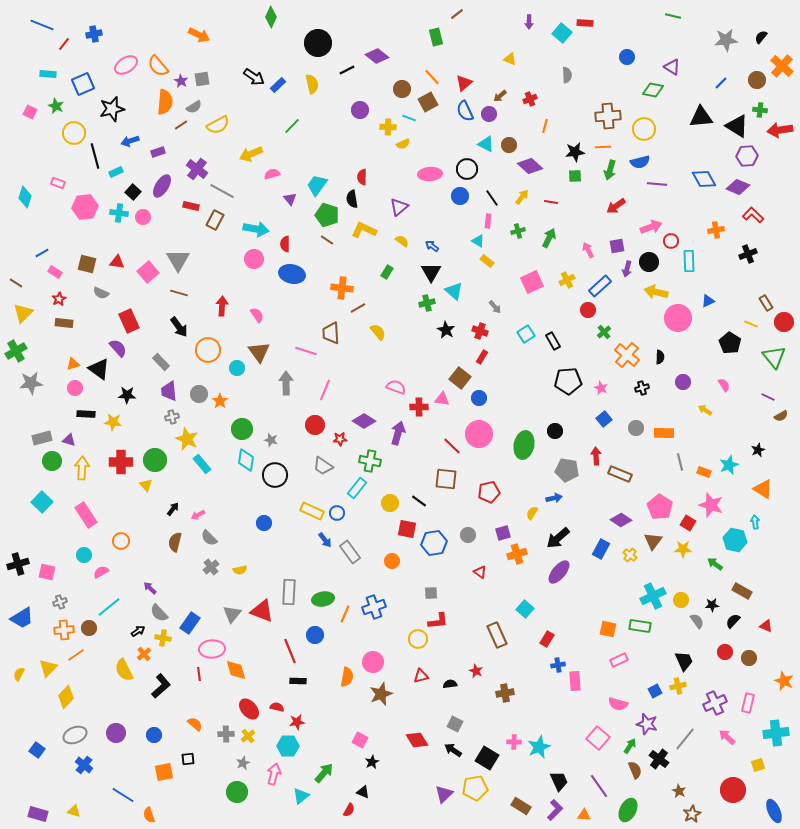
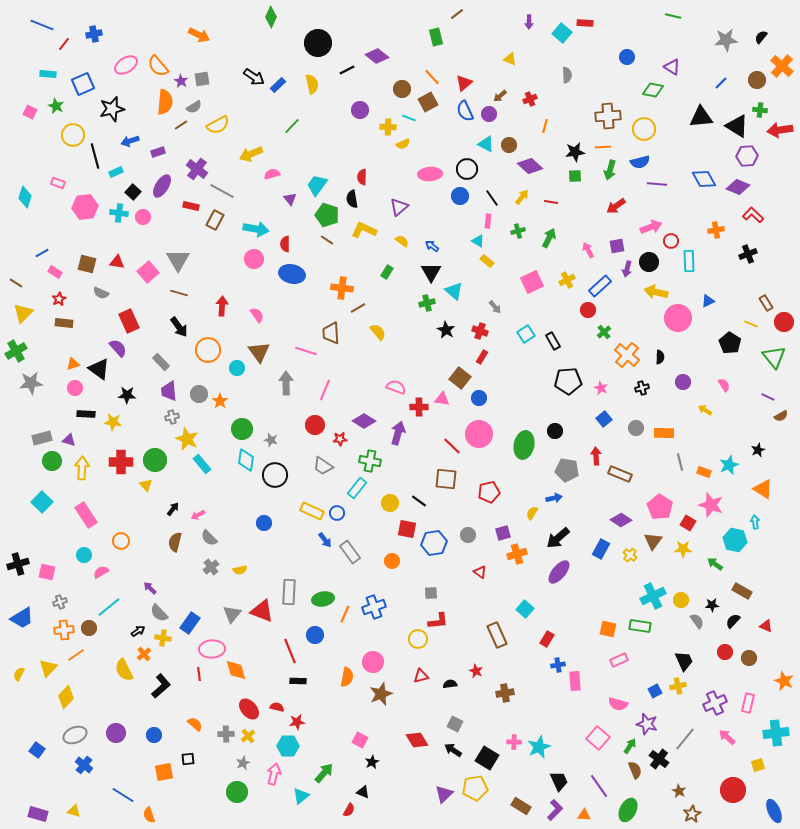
yellow circle at (74, 133): moved 1 px left, 2 px down
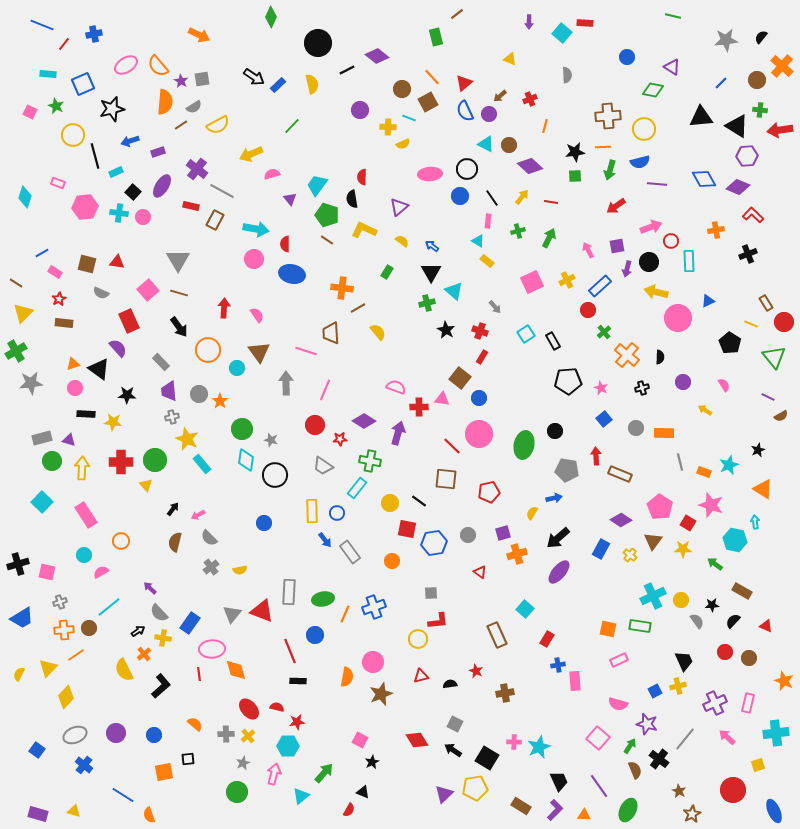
pink square at (148, 272): moved 18 px down
red arrow at (222, 306): moved 2 px right, 2 px down
yellow rectangle at (312, 511): rotated 65 degrees clockwise
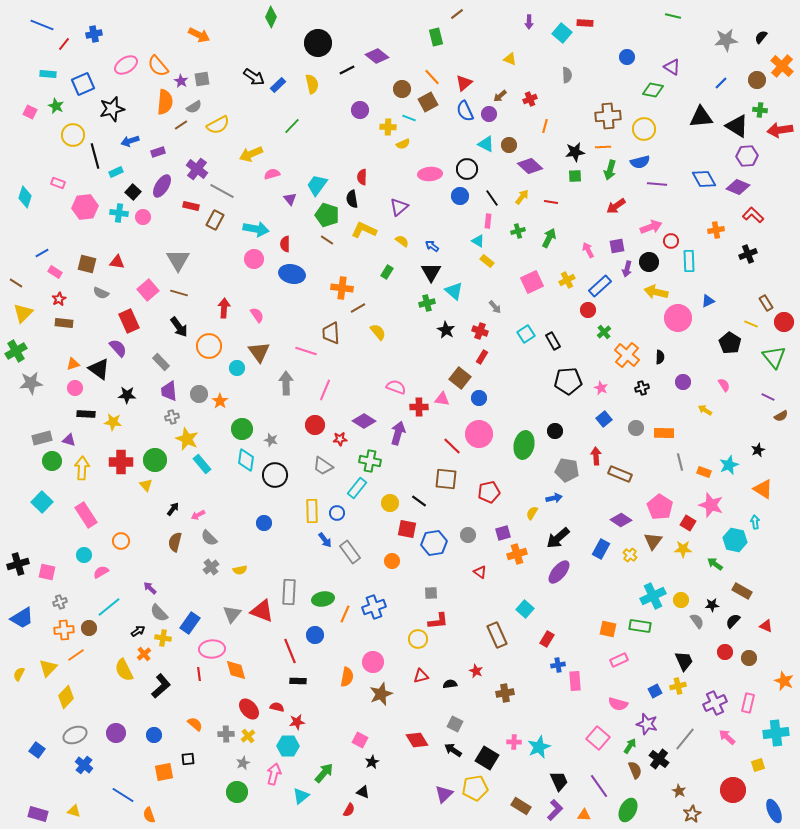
orange circle at (208, 350): moved 1 px right, 4 px up
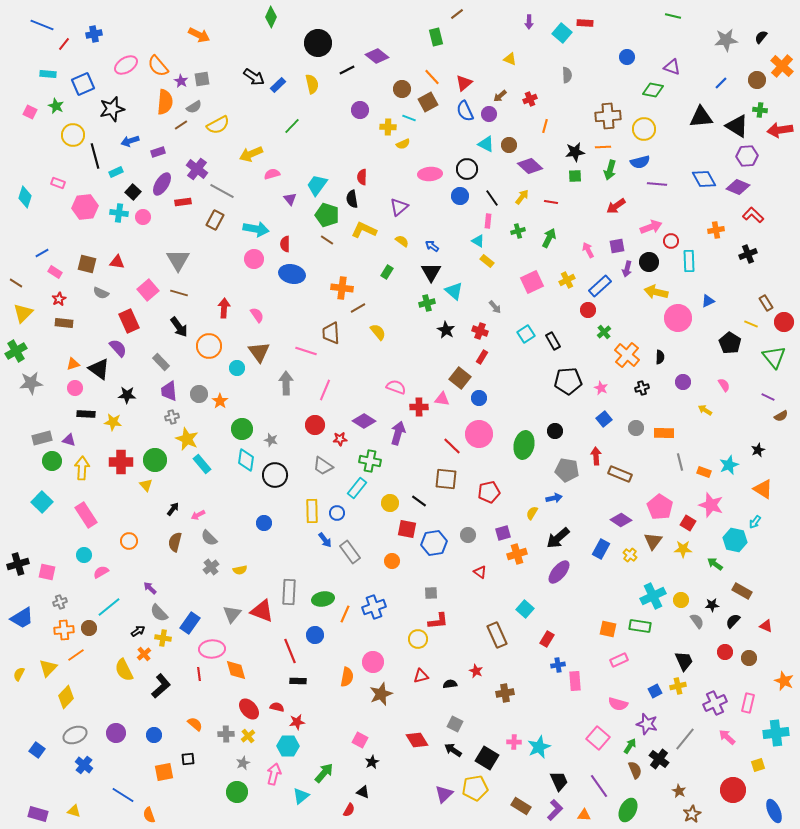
purple triangle at (672, 67): rotated 12 degrees counterclockwise
purple ellipse at (162, 186): moved 2 px up
red rectangle at (191, 206): moved 8 px left, 4 px up; rotated 21 degrees counterclockwise
cyan arrow at (755, 522): rotated 136 degrees counterclockwise
orange circle at (121, 541): moved 8 px right
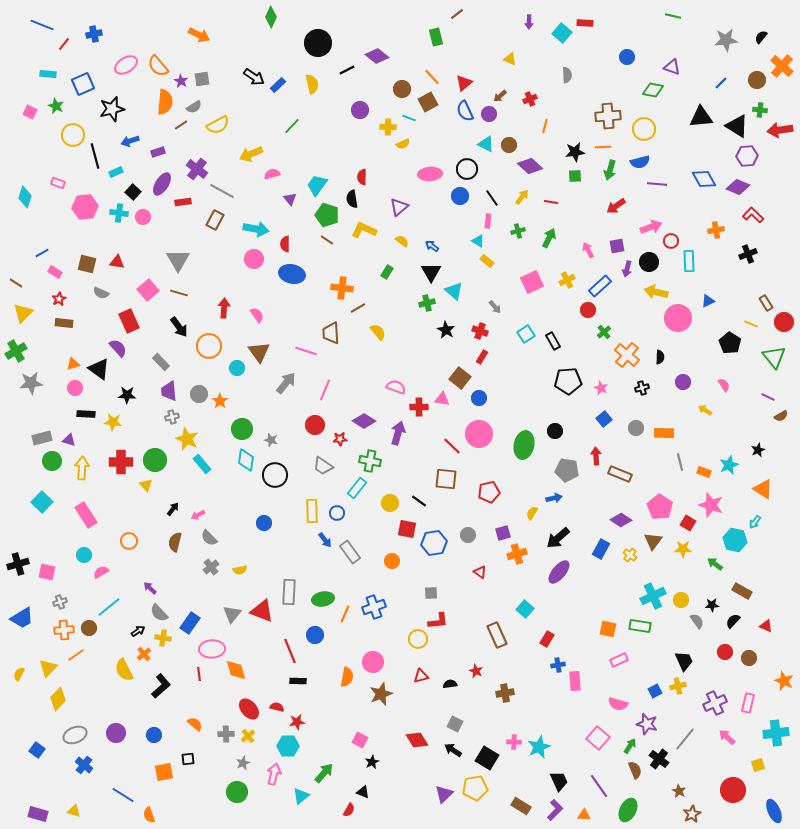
gray arrow at (286, 383): rotated 40 degrees clockwise
yellow diamond at (66, 697): moved 8 px left, 2 px down
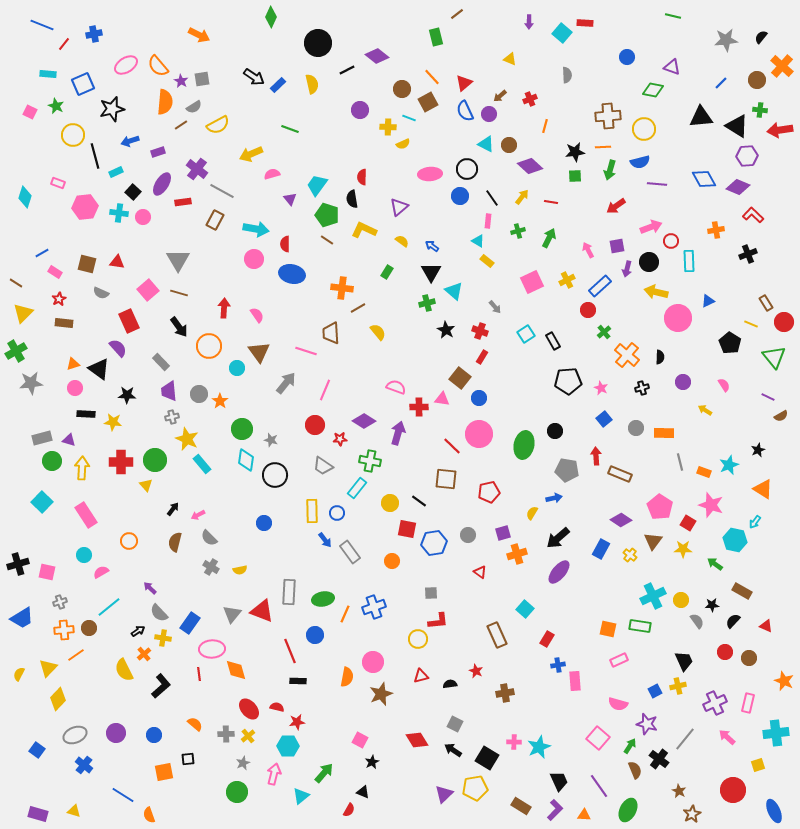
green line at (292, 126): moved 2 px left, 3 px down; rotated 66 degrees clockwise
gray cross at (211, 567): rotated 21 degrees counterclockwise
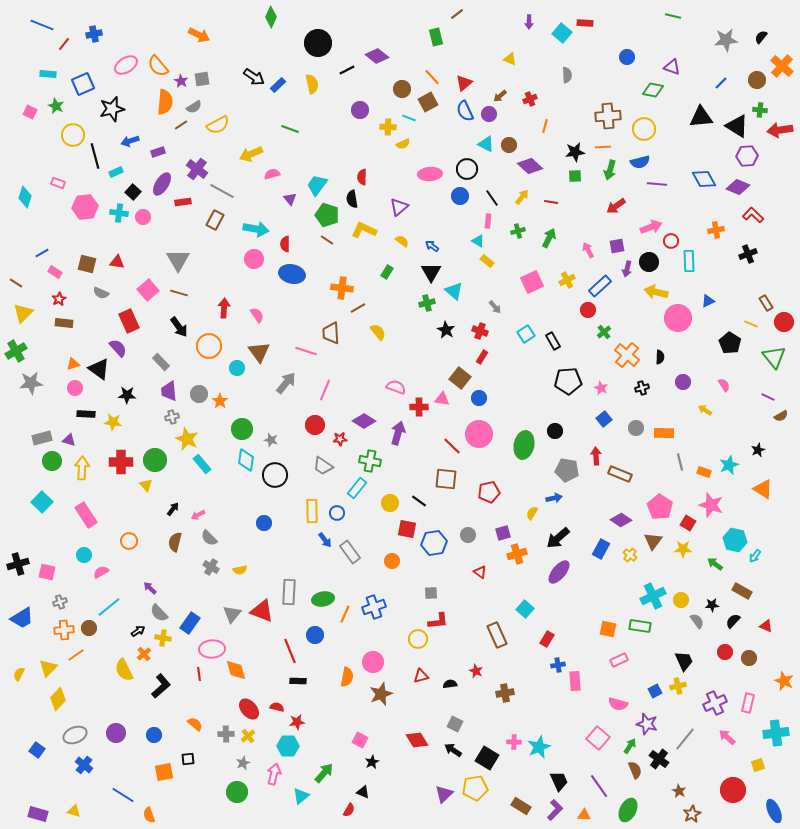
cyan arrow at (755, 522): moved 34 px down
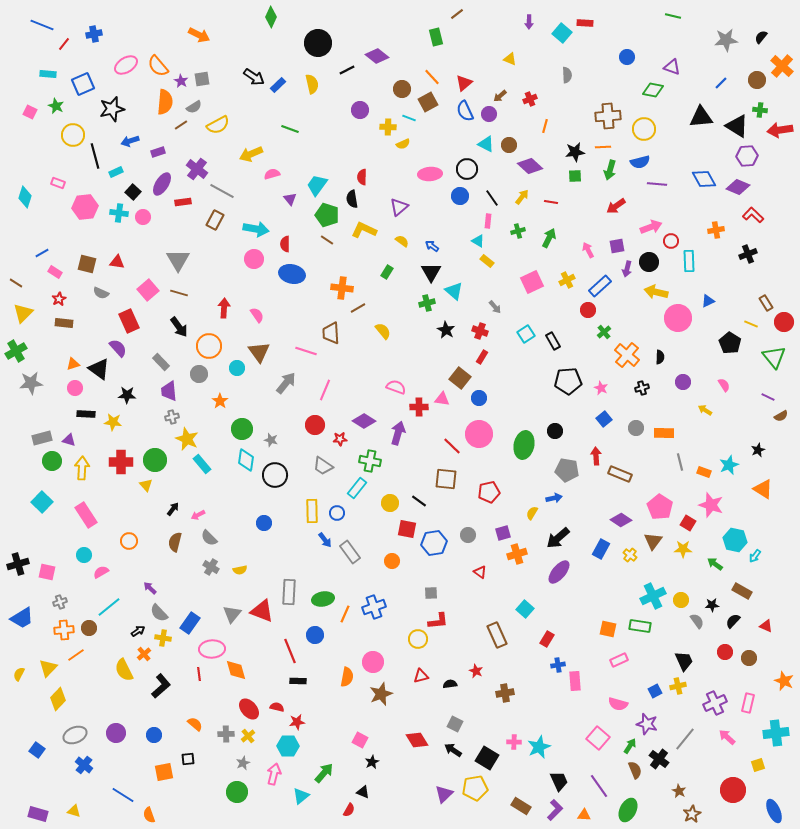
yellow semicircle at (378, 332): moved 5 px right, 1 px up
gray circle at (199, 394): moved 20 px up
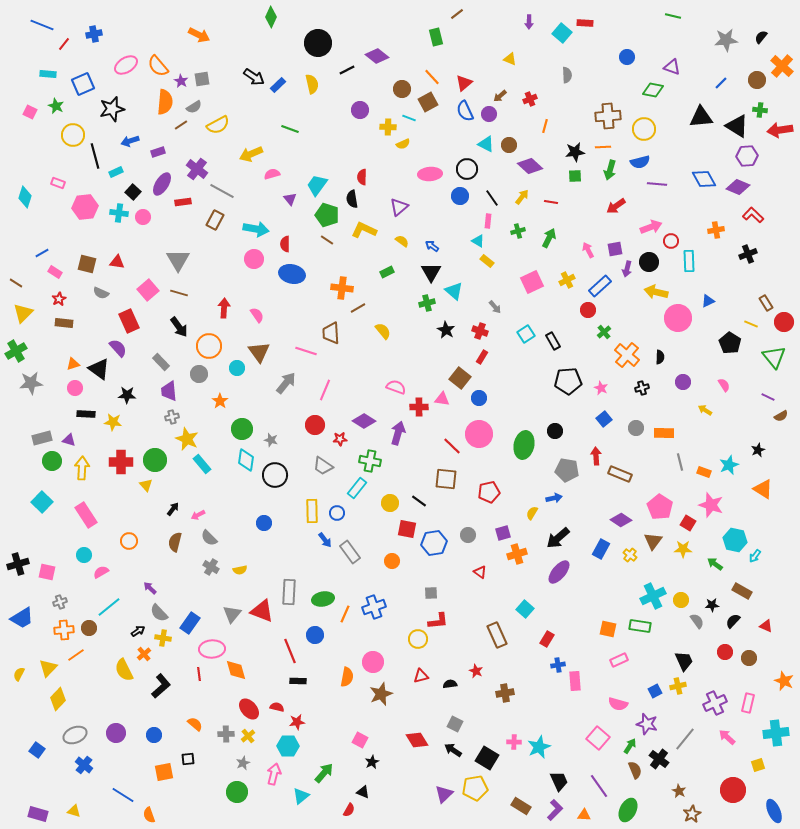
purple square at (617, 246): moved 2 px left, 3 px down
green rectangle at (387, 272): rotated 32 degrees clockwise
